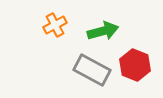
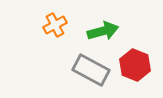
gray rectangle: moved 1 px left
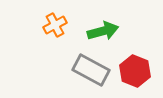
red hexagon: moved 6 px down
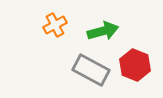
red hexagon: moved 6 px up
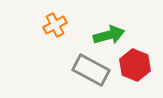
green arrow: moved 6 px right, 4 px down
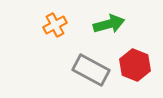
green arrow: moved 11 px up
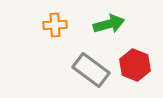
orange cross: rotated 25 degrees clockwise
gray rectangle: rotated 9 degrees clockwise
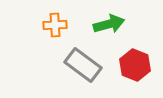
gray rectangle: moved 8 px left, 5 px up
